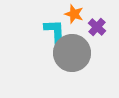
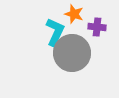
purple cross: rotated 36 degrees counterclockwise
cyan L-shape: rotated 28 degrees clockwise
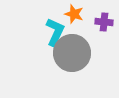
purple cross: moved 7 px right, 5 px up
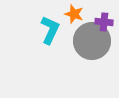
cyan L-shape: moved 5 px left, 2 px up
gray circle: moved 20 px right, 12 px up
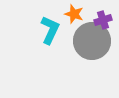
purple cross: moved 1 px left, 2 px up; rotated 24 degrees counterclockwise
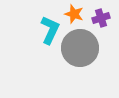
purple cross: moved 2 px left, 2 px up
gray circle: moved 12 px left, 7 px down
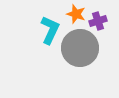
orange star: moved 2 px right
purple cross: moved 3 px left, 3 px down
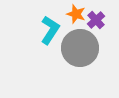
purple cross: moved 2 px left, 1 px up; rotated 24 degrees counterclockwise
cyan L-shape: rotated 8 degrees clockwise
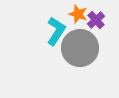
orange star: moved 2 px right
cyan L-shape: moved 6 px right, 1 px down
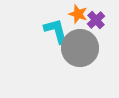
cyan L-shape: rotated 48 degrees counterclockwise
